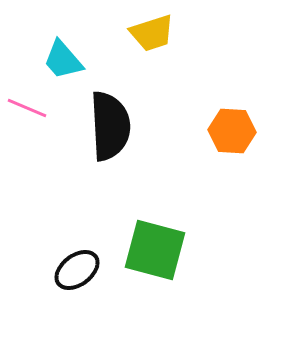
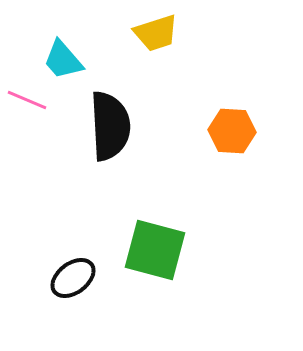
yellow trapezoid: moved 4 px right
pink line: moved 8 px up
black ellipse: moved 4 px left, 8 px down
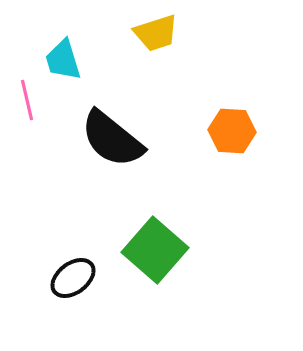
cyan trapezoid: rotated 24 degrees clockwise
pink line: rotated 54 degrees clockwise
black semicircle: moved 2 px right, 13 px down; rotated 132 degrees clockwise
green square: rotated 26 degrees clockwise
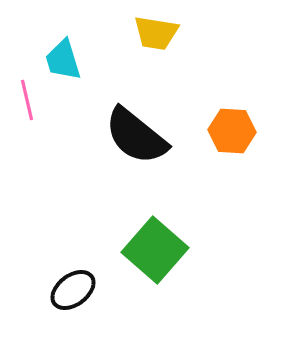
yellow trapezoid: rotated 27 degrees clockwise
black semicircle: moved 24 px right, 3 px up
black ellipse: moved 12 px down
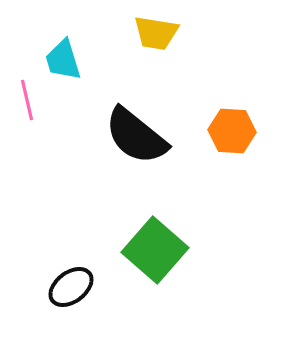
black ellipse: moved 2 px left, 3 px up
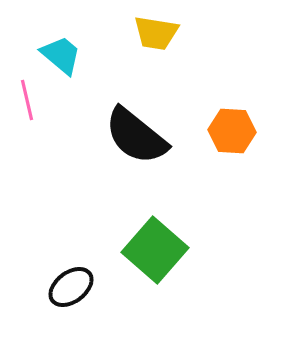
cyan trapezoid: moved 2 px left, 5 px up; rotated 147 degrees clockwise
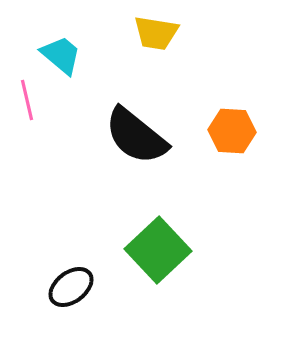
green square: moved 3 px right; rotated 6 degrees clockwise
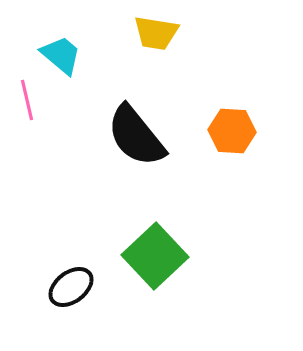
black semicircle: rotated 12 degrees clockwise
green square: moved 3 px left, 6 px down
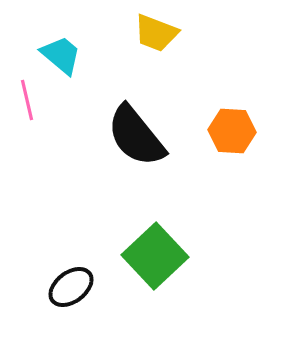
yellow trapezoid: rotated 12 degrees clockwise
